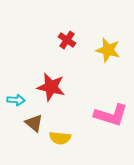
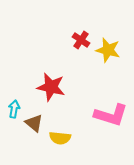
red cross: moved 14 px right
cyan arrow: moved 2 px left, 9 px down; rotated 84 degrees counterclockwise
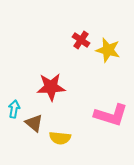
red star: rotated 16 degrees counterclockwise
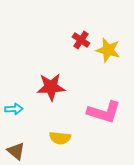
cyan arrow: rotated 78 degrees clockwise
pink L-shape: moved 7 px left, 3 px up
brown triangle: moved 18 px left, 28 px down
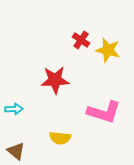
red star: moved 4 px right, 7 px up
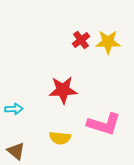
red cross: rotated 18 degrees clockwise
yellow star: moved 8 px up; rotated 15 degrees counterclockwise
red star: moved 8 px right, 10 px down
pink L-shape: moved 12 px down
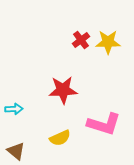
yellow semicircle: rotated 30 degrees counterclockwise
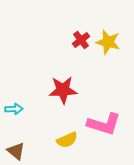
yellow star: rotated 15 degrees clockwise
yellow semicircle: moved 7 px right, 2 px down
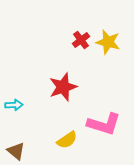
red star: moved 3 px up; rotated 16 degrees counterclockwise
cyan arrow: moved 4 px up
yellow semicircle: rotated 10 degrees counterclockwise
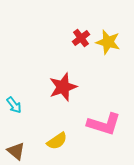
red cross: moved 2 px up
cyan arrow: rotated 54 degrees clockwise
yellow semicircle: moved 10 px left, 1 px down
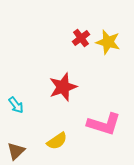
cyan arrow: moved 2 px right
brown triangle: rotated 36 degrees clockwise
